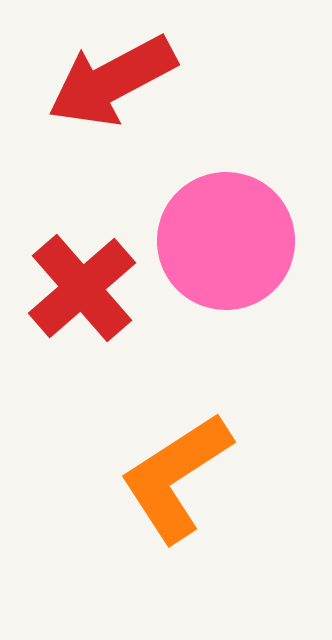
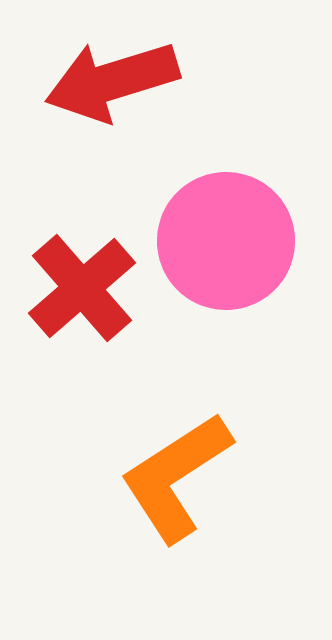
red arrow: rotated 11 degrees clockwise
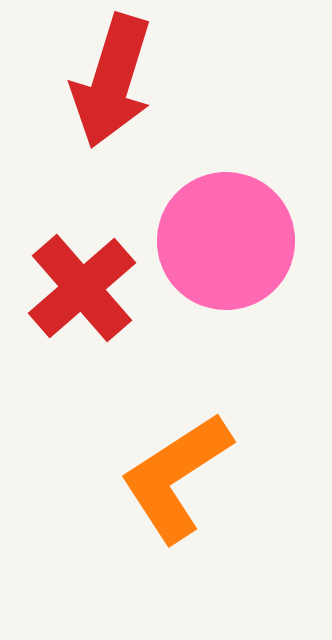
red arrow: rotated 56 degrees counterclockwise
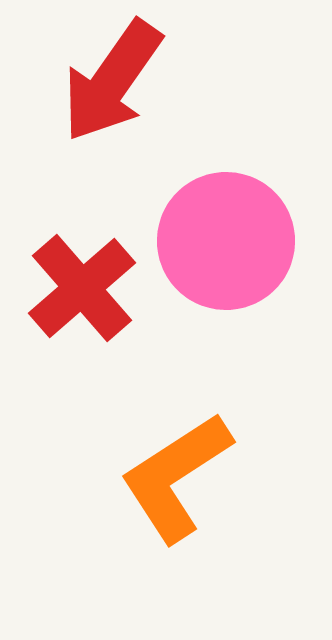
red arrow: rotated 18 degrees clockwise
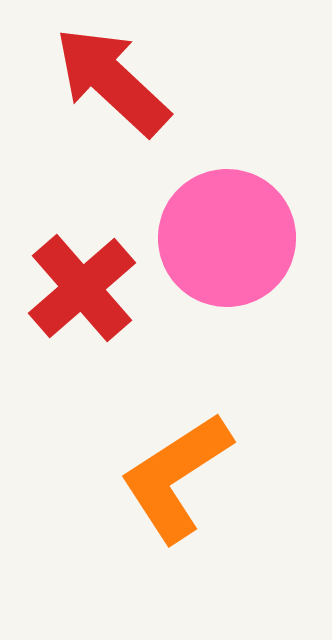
red arrow: rotated 98 degrees clockwise
pink circle: moved 1 px right, 3 px up
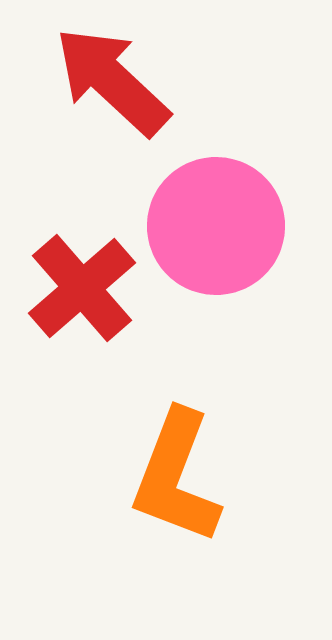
pink circle: moved 11 px left, 12 px up
orange L-shape: rotated 36 degrees counterclockwise
